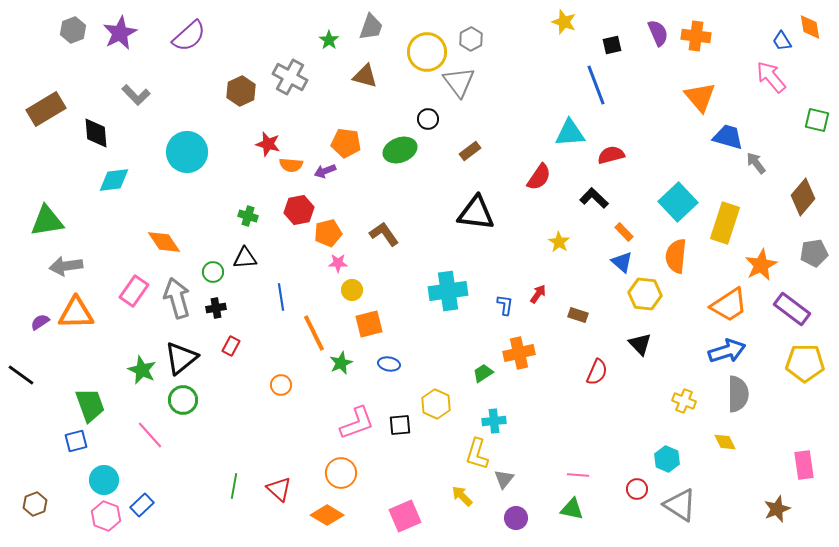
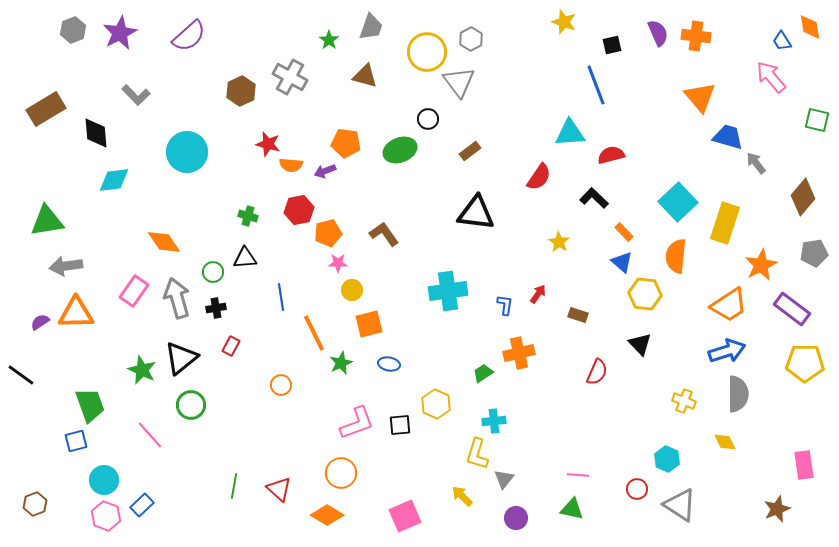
green circle at (183, 400): moved 8 px right, 5 px down
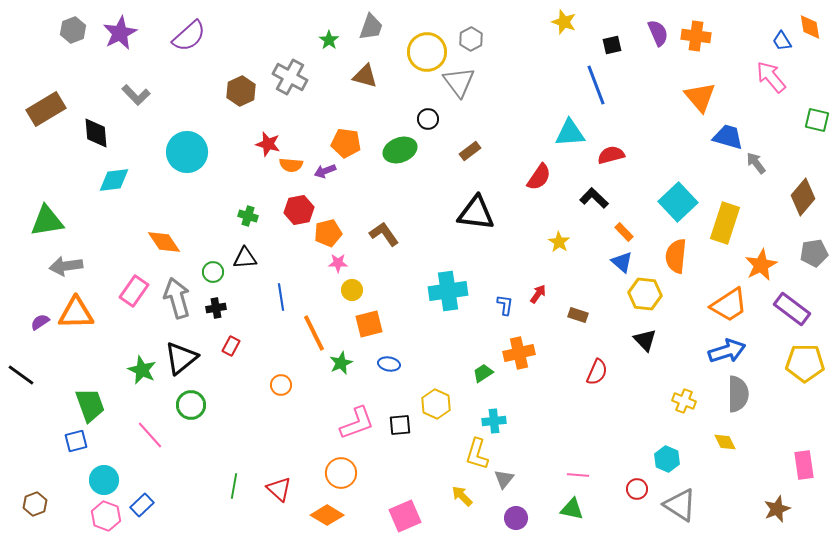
black triangle at (640, 344): moved 5 px right, 4 px up
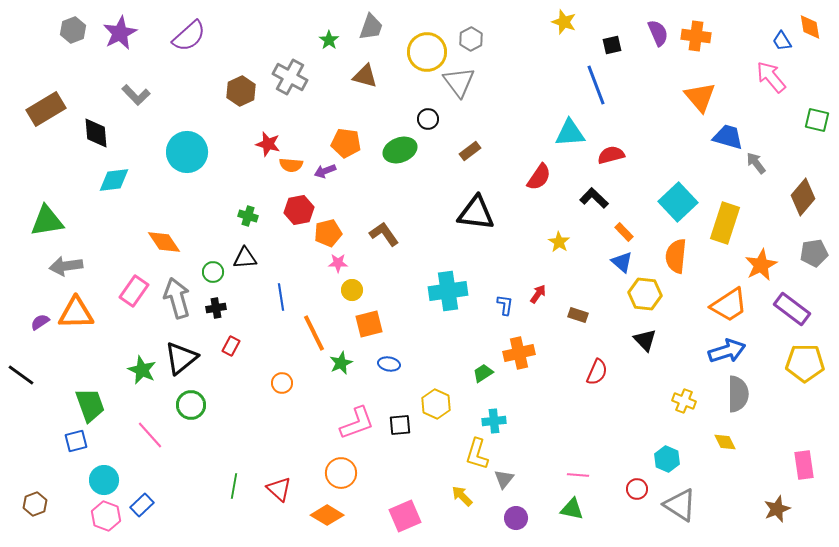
orange circle at (281, 385): moved 1 px right, 2 px up
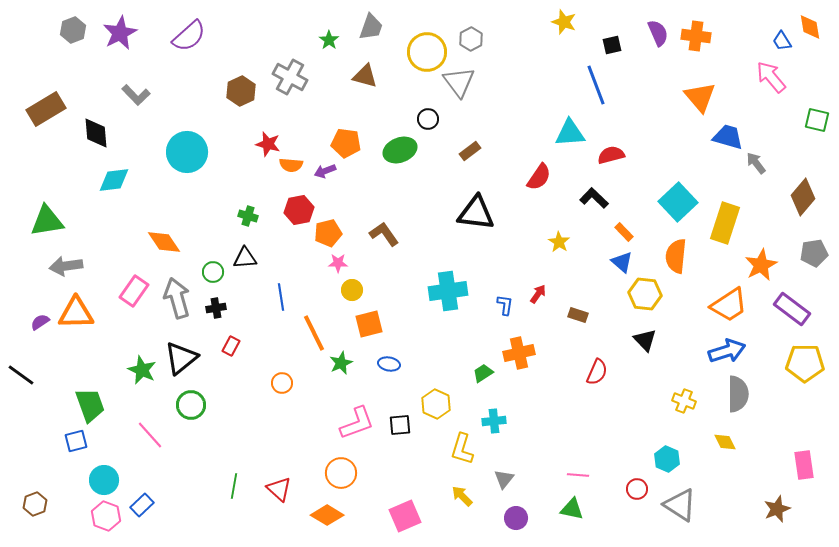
yellow L-shape at (477, 454): moved 15 px left, 5 px up
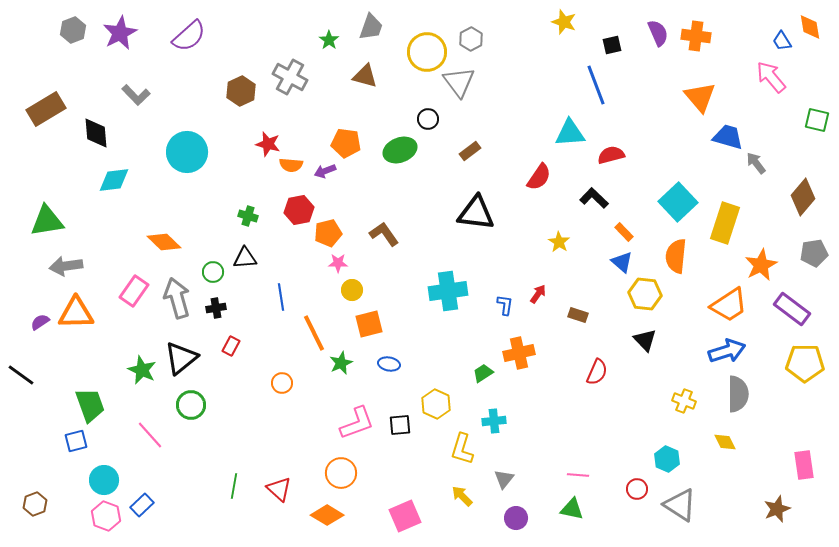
orange diamond at (164, 242): rotated 12 degrees counterclockwise
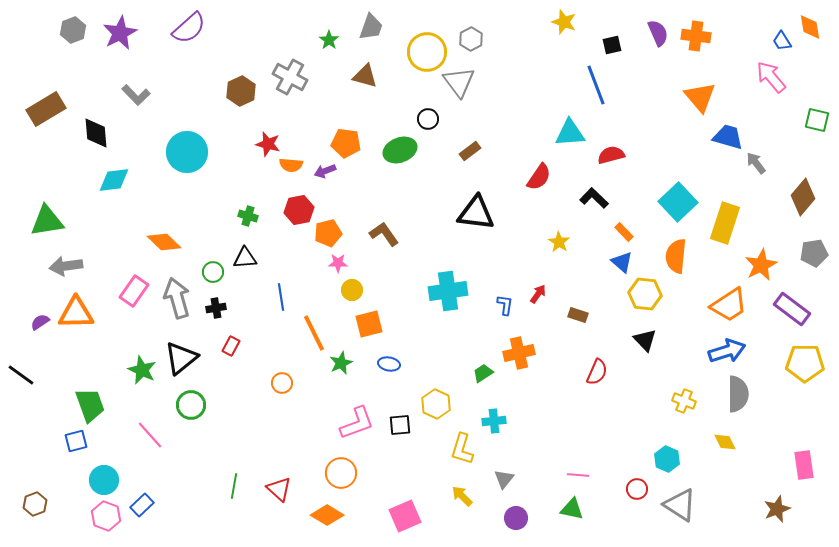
purple semicircle at (189, 36): moved 8 px up
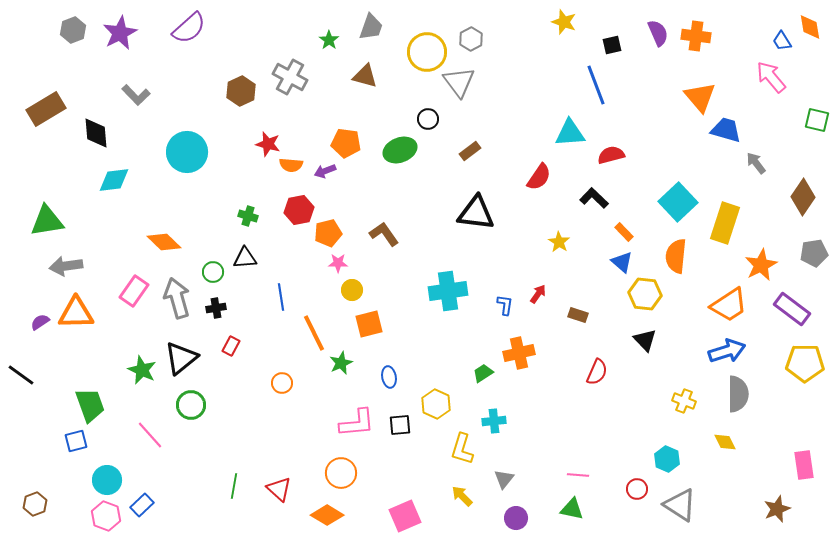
blue trapezoid at (728, 137): moved 2 px left, 7 px up
brown diamond at (803, 197): rotated 6 degrees counterclockwise
blue ellipse at (389, 364): moved 13 px down; rotated 70 degrees clockwise
pink L-shape at (357, 423): rotated 15 degrees clockwise
cyan circle at (104, 480): moved 3 px right
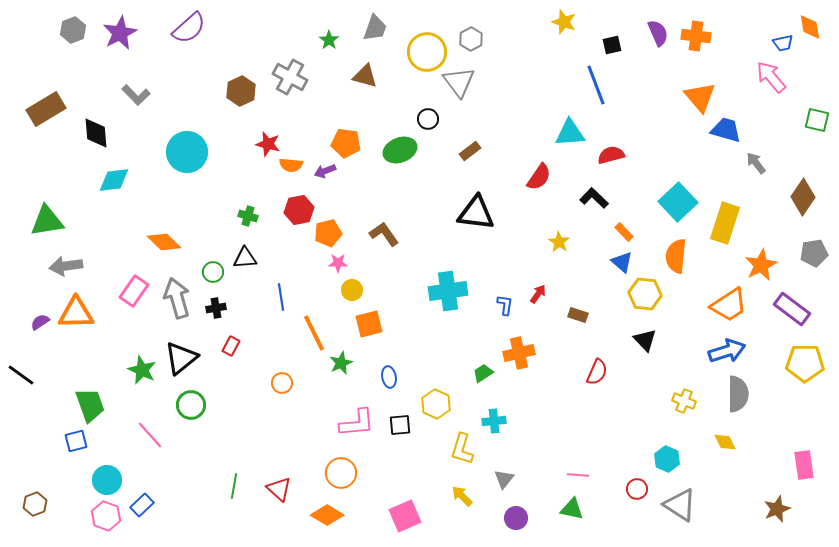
gray trapezoid at (371, 27): moved 4 px right, 1 px down
blue trapezoid at (782, 41): moved 1 px right, 2 px down; rotated 70 degrees counterclockwise
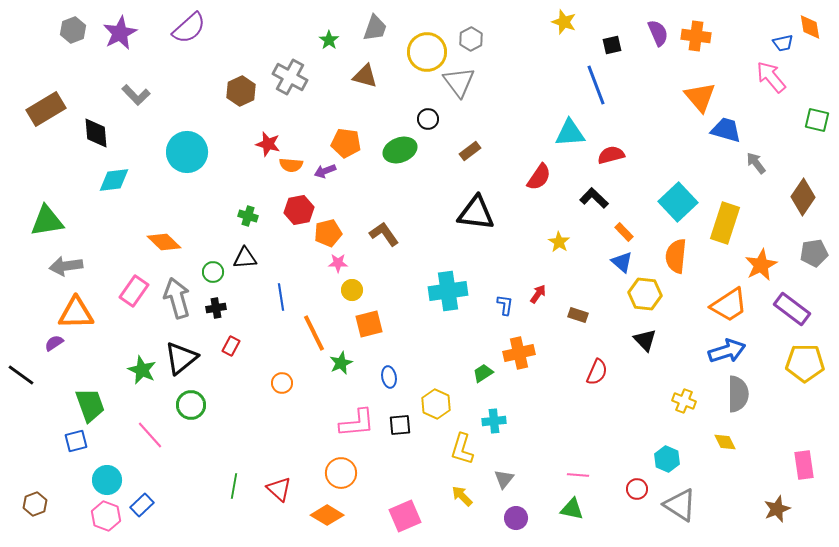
purple semicircle at (40, 322): moved 14 px right, 21 px down
